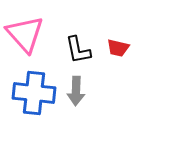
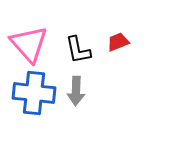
pink triangle: moved 4 px right, 10 px down
red trapezoid: moved 6 px up; rotated 145 degrees clockwise
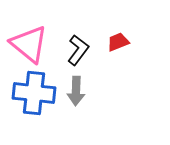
pink triangle: rotated 9 degrees counterclockwise
black L-shape: rotated 132 degrees counterclockwise
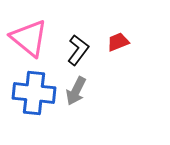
pink triangle: moved 6 px up
gray arrow: rotated 24 degrees clockwise
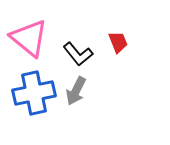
red trapezoid: rotated 90 degrees clockwise
black L-shape: moved 4 px down; rotated 104 degrees clockwise
blue cross: rotated 18 degrees counterclockwise
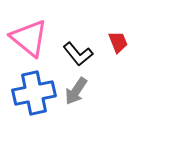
gray arrow: rotated 8 degrees clockwise
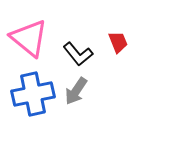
blue cross: moved 1 px left, 1 px down
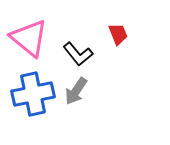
red trapezoid: moved 8 px up
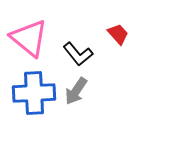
red trapezoid: rotated 20 degrees counterclockwise
blue cross: moved 1 px right, 1 px up; rotated 9 degrees clockwise
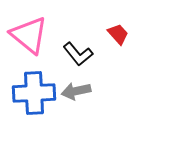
pink triangle: moved 3 px up
gray arrow: rotated 44 degrees clockwise
